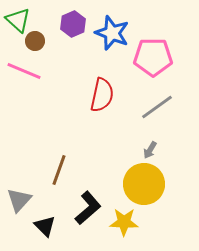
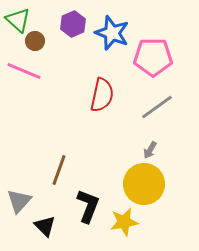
gray triangle: moved 1 px down
black L-shape: moved 2 px up; rotated 28 degrees counterclockwise
yellow star: rotated 12 degrees counterclockwise
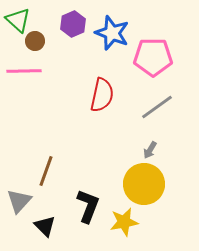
pink line: rotated 24 degrees counterclockwise
brown line: moved 13 px left, 1 px down
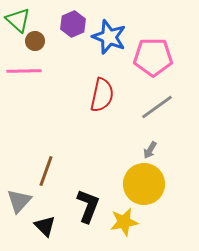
blue star: moved 3 px left, 4 px down
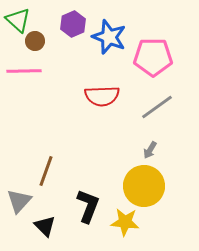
red semicircle: moved 1 px down; rotated 76 degrees clockwise
yellow circle: moved 2 px down
yellow star: moved 1 px right; rotated 16 degrees clockwise
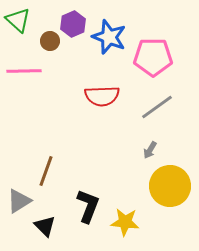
brown circle: moved 15 px right
yellow circle: moved 26 px right
gray triangle: rotated 16 degrees clockwise
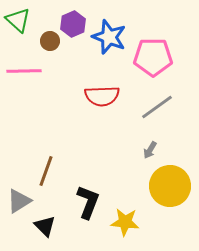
black L-shape: moved 4 px up
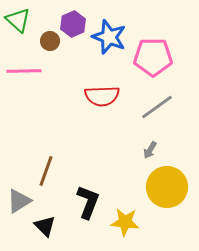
yellow circle: moved 3 px left, 1 px down
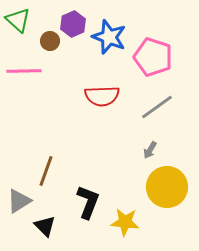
pink pentagon: rotated 18 degrees clockwise
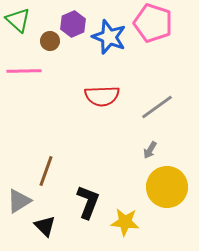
pink pentagon: moved 34 px up
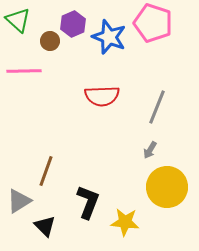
gray line: rotated 32 degrees counterclockwise
